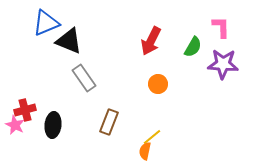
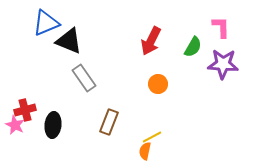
yellow line: rotated 12 degrees clockwise
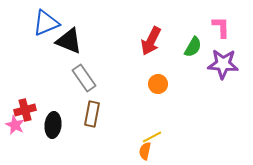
brown rectangle: moved 17 px left, 8 px up; rotated 10 degrees counterclockwise
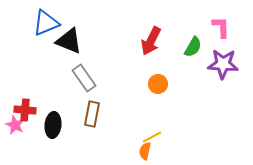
red cross: rotated 20 degrees clockwise
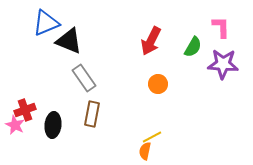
red cross: rotated 25 degrees counterclockwise
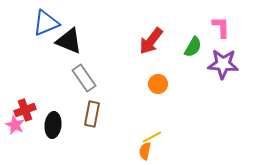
red arrow: rotated 12 degrees clockwise
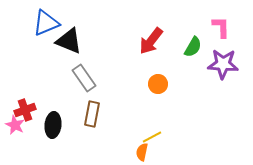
orange semicircle: moved 3 px left, 1 px down
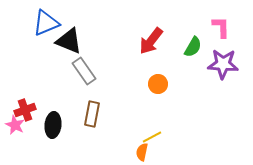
gray rectangle: moved 7 px up
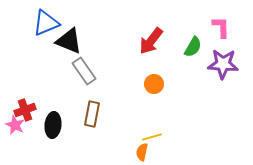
orange circle: moved 4 px left
yellow line: rotated 12 degrees clockwise
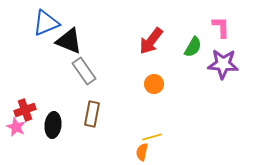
pink star: moved 1 px right, 2 px down
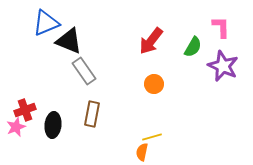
purple star: moved 2 px down; rotated 20 degrees clockwise
pink star: rotated 24 degrees clockwise
